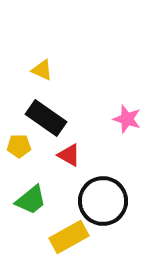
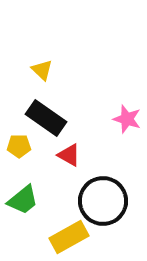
yellow triangle: rotated 20 degrees clockwise
green trapezoid: moved 8 px left
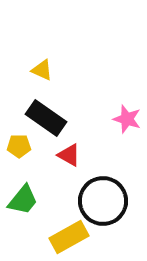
yellow triangle: rotated 20 degrees counterclockwise
green trapezoid: rotated 12 degrees counterclockwise
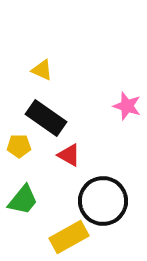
pink star: moved 13 px up
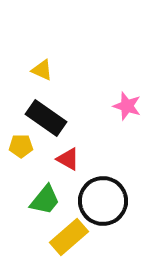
yellow pentagon: moved 2 px right
red triangle: moved 1 px left, 4 px down
green trapezoid: moved 22 px right
yellow rectangle: rotated 12 degrees counterclockwise
